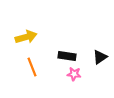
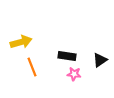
yellow arrow: moved 5 px left, 5 px down
black triangle: moved 3 px down
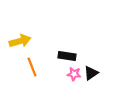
yellow arrow: moved 1 px left, 1 px up
black triangle: moved 9 px left, 13 px down
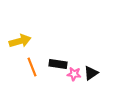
black rectangle: moved 9 px left, 8 px down
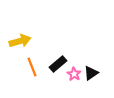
black rectangle: rotated 48 degrees counterclockwise
pink star: rotated 24 degrees clockwise
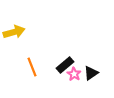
yellow arrow: moved 6 px left, 9 px up
black rectangle: moved 7 px right, 1 px down
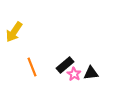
yellow arrow: rotated 140 degrees clockwise
black triangle: rotated 28 degrees clockwise
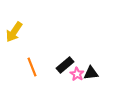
pink star: moved 3 px right
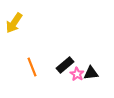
yellow arrow: moved 9 px up
